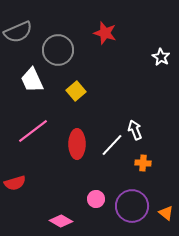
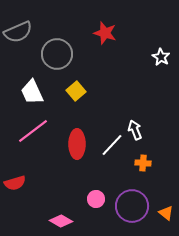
gray circle: moved 1 px left, 4 px down
white trapezoid: moved 12 px down
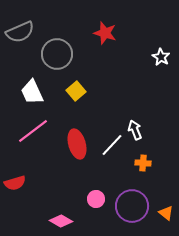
gray semicircle: moved 2 px right
red ellipse: rotated 16 degrees counterclockwise
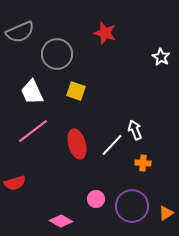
yellow square: rotated 30 degrees counterclockwise
orange triangle: rotated 49 degrees clockwise
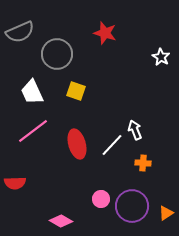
red semicircle: rotated 15 degrees clockwise
pink circle: moved 5 px right
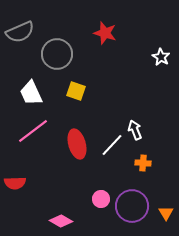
white trapezoid: moved 1 px left, 1 px down
orange triangle: rotated 28 degrees counterclockwise
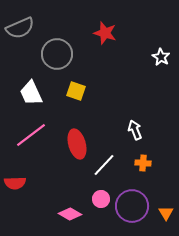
gray semicircle: moved 4 px up
pink line: moved 2 px left, 4 px down
white line: moved 8 px left, 20 px down
pink diamond: moved 9 px right, 7 px up
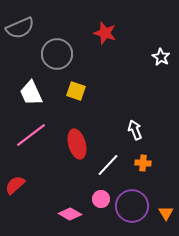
white line: moved 4 px right
red semicircle: moved 2 px down; rotated 140 degrees clockwise
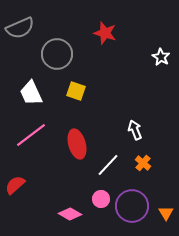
orange cross: rotated 35 degrees clockwise
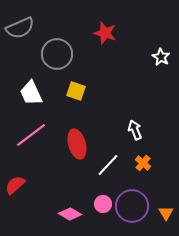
pink circle: moved 2 px right, 5 px down
